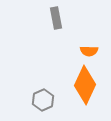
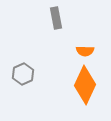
orange semicircle: moved 4 px left
gray hexagon: moved 20 px left, 26 px up
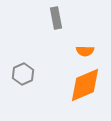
orange diamond: rotated 42 degrees clockwise
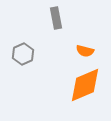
orange semicircle: rotated 12 degrees clockwise
gray hexagon: moved 20 px up
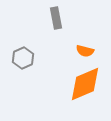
gray hexagon: moved 4 px down
orange diamond: moved 1 px up
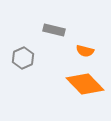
gray rectangle: moved 2 px left, 12 px down; rotated 65 degrees counterclockwise
orange diamond: rotated 69 degrees clockwise
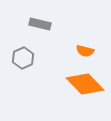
gray rectangle: moved 14 px left, 6 px up
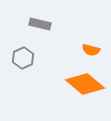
orange semicircle: moved 6 px right, 1 px up
orange diamond: rotated 6 degrees counterclockwise
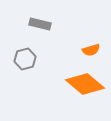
orange semicircle: rotated 30 degrees counterclockwise
gray hexagon: moved 2 px right, 1 px down; rotated 10 degrees clockwise
